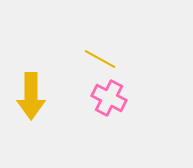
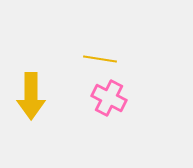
yellow line: rotated 20 degrees counterclockwise
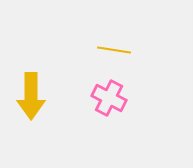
yellow line: moved 14 px right, 9 px up
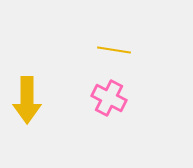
yellow arrow: moved 4 px left, 4 px down
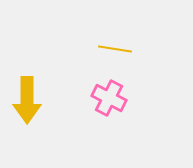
yellow line: moved 1 px right, 1 px up
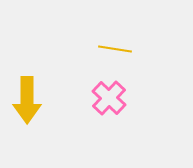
pink cross: rotated 16 degrees clockwise
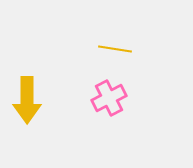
pink cross: rotated 20 degrees clockwise
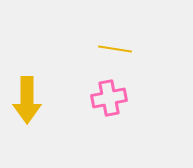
pink cross: rotated 16 degrees clockwise
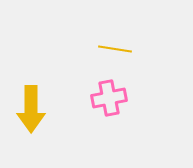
yellow arrow: moved 4 px right, 9 px down
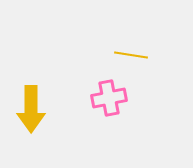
yellow line: moved 16 px right, 6 px down
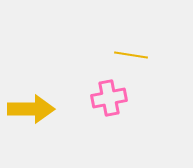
yellow arrow: rotated 90 degrees counterclockwise
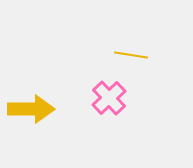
pink cross: rotated 32 degrees counterclockwise
